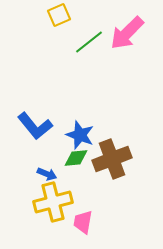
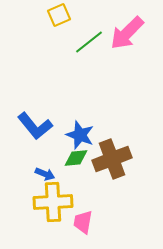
blue arrow: moved 2 px left
yellow cross: rotated 12 degrees clockwise
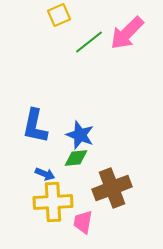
blue L-shape: rotated 51 degrees clockwise
brown cross: moved 29 px down
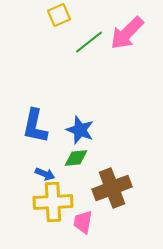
blue star: moved 5 px up
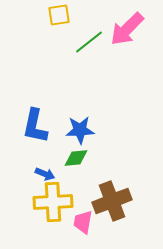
yellow square: rotated 15 degrees clockwise
pink arrow: moved 4 px up
blue star: rotated 24 degrees counterclockwise
brown cross: moved 13 px down
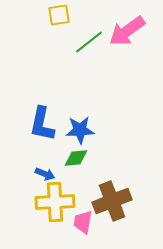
pink arrow: moved 2 px down; rotated 9 degrees clockwise
blue L-shape: moved 7 px right, 2 px up
yellow cross: moved 2 px right
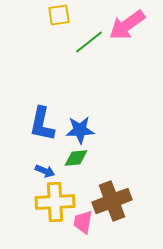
pink arrow: moved 6 px up
blue arrow: moved 3 px up
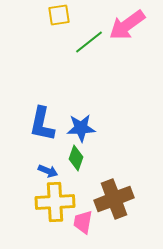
blue star: moved 1 px right, 2 px up
green diamond: rotated 65 degrees counterclockwise
blue arrow: moved 3 px right
brown cross: moved 2 px right, 2 px up
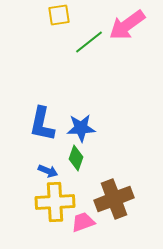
pink trapezoid: rotated 60 degrees clockwise
